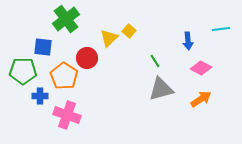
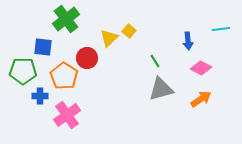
pink cross: rotated 36 degrees clockwise
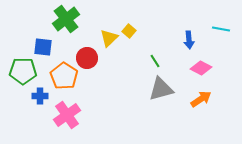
cyan line: rotated 18 degrees clockwise
blue arrow: moved 1 px right, 1 px up
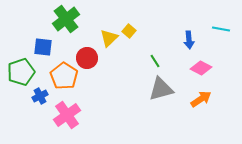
green pentagon: moved 2 px left, 1 px down; rotated 20 degrees counterclockwise
blue cross: rotated 28 degrees counterclockwise
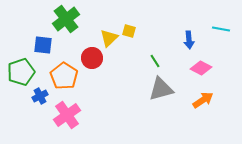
yellow square: rotated 24 degrees counterclockwise
blue square: moved 2 px up
red circle: moved 5 px right
orange arrow: moved 2 px right, 1 px down
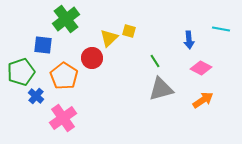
blue cross: moved 4 px left; rotated 21 degrees counterclockwise
pink cross: moved 4 px left, 3 px down
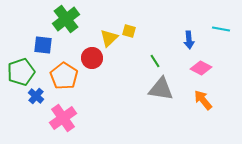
gray triangle: rotated 24 degrees clockwise
orange arrow: rotated 95 degrees counterclockwise
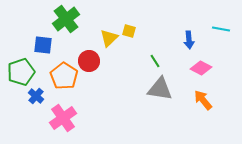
red circle: moved 3 px left, 3 px down
gray triangle: moved 1 px left
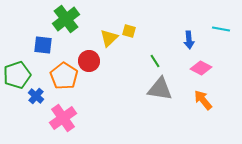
green pentagon: moved 4 px left, 3 px down
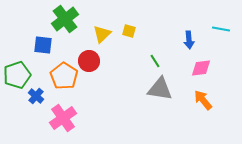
green cross: moved 1 px left
yellow triangle: moved 7 px left, 4 px up
pink diamond: rotated 35 degrees counterclockwise
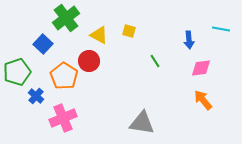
green cross: moved 1 px right, 1 px up
yellow triangle: moved 3 px left, 1 px down; rotated 48 degrees counterclockwise
blue square: moved 1 px up; rotated 36 degrees clockwise
green pentagon: moved 3 px up
gray triangle: moved 18 px left, 34 px down
pink cross: rotated 12 degrees clockwise
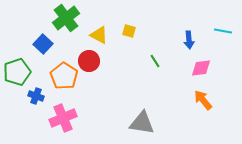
cyan line: moved 2 px right, 2 px down
blue cross: rotated 21 degrees counterclockwise
